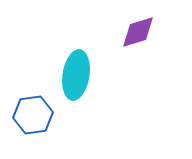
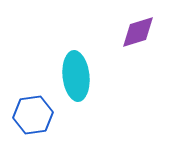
cyan ellipse: moved 1 px down; rotated 15 degrees counterclockwise
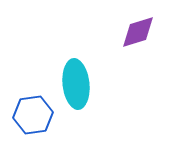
cyan ellipse: moved 8 px down
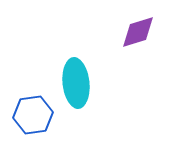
cyan ellipse: moved 1 px up
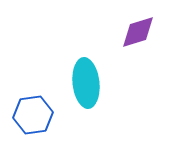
cyan ellipse: moved 10 px right
